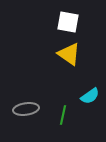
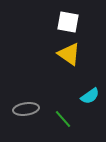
green line: moved 4 px down; rotated 54 degrees counterclockwise
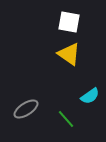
white square: moved 1 px right
gray ellipse: rotated 25 degrees counterclockwise
green line: moved 3 px right
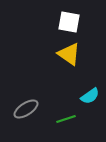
green line: rotated 66 degrees counterclockwise
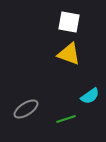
yellow triangle: rotated 15 degrees counterclockwise
